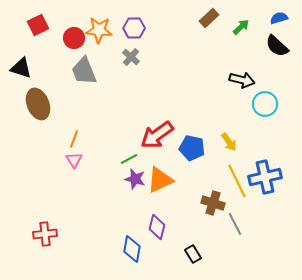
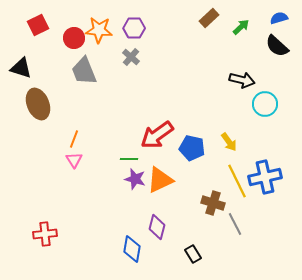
green line: rotated 30 degrees clockwise
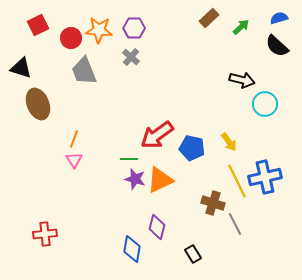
red circle: moved 3 px left
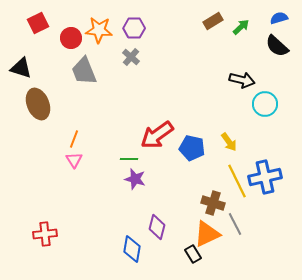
brown rectangle: moved 4 px right, 3 px down; rotated 12 degrees clockwise
red square: moved 2 px up
orange triangle: moved 47 px right, 54 px down
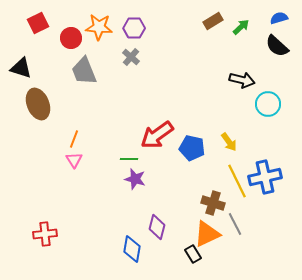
orange star: moved 3 px up
cyan circle: moved 3 px right
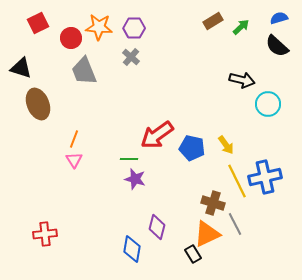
yellow arrow: moved 3 px left, 3 px down
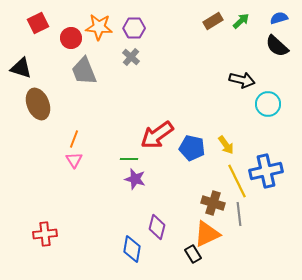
green arrow: moved 6 px up
blue cross: moved 1 px right, 6 px up
gray line: moved 4 px right, 10 px up; rotated 20 degrees clockwise
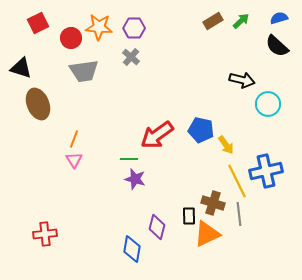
gray trapezoid: rotated 76 degrees counterclockwise
blue pentagon: moved 9 px right, 18 px up
black rectangle: moved 4 px left, 38 px up; rotated 30 degrees clockwise
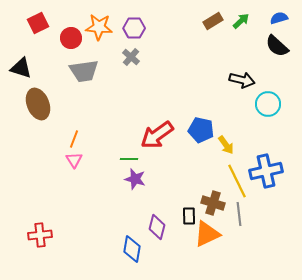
red cross: moved 5 px left, 1 px down
